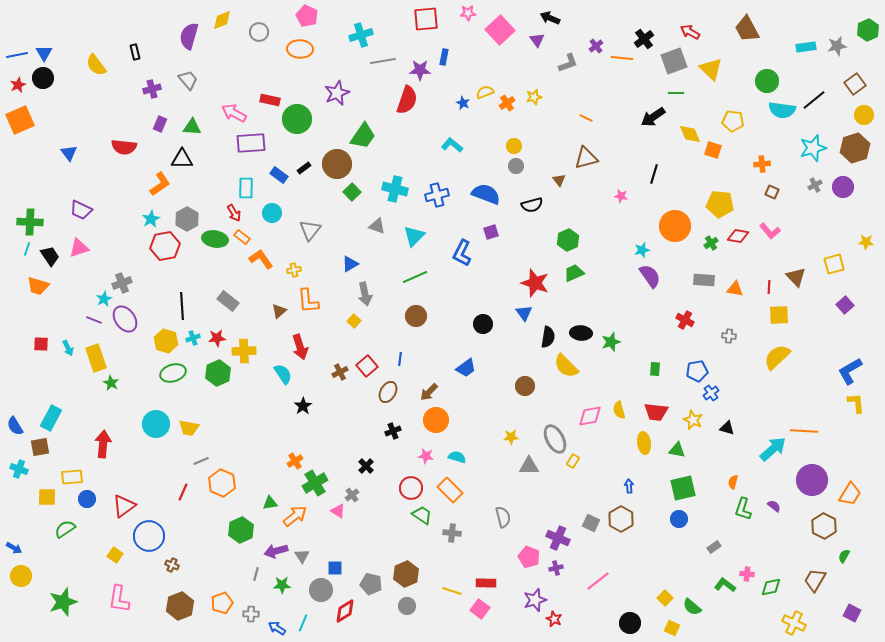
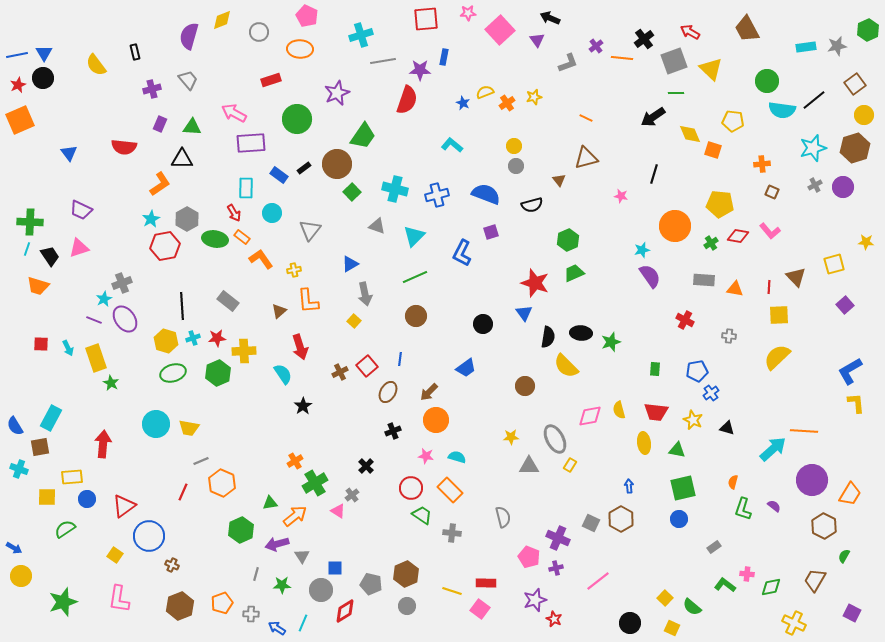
red rectangle at (270, 100): moved 1 px right, 20 px up; rotated 30 degrees counterclockwise
yellow rectangle at (573, 461): moved 3 px left, 4 px down
purple arrow at (276, 551): moved 1 px right, 7 px up
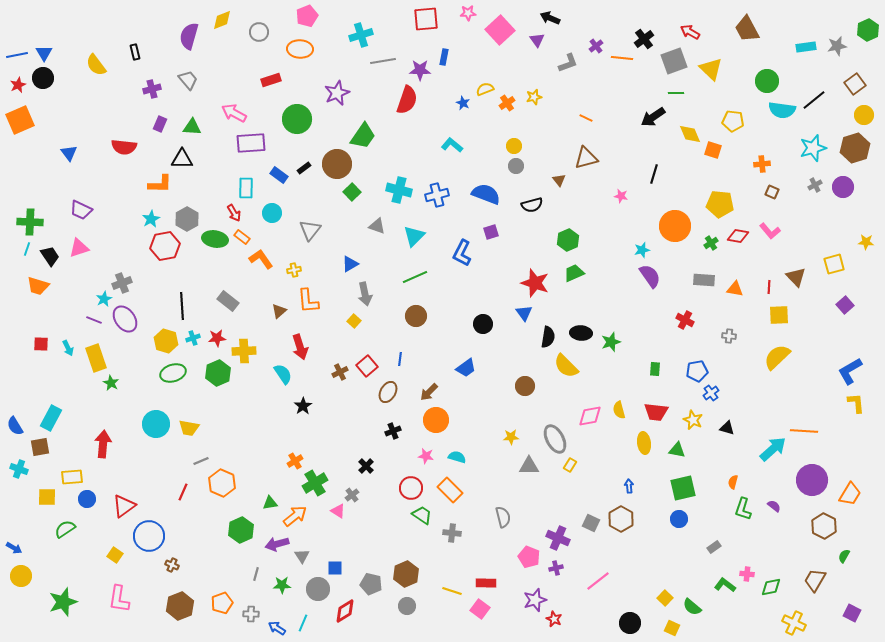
pink pentagon at (307, 16): rotated 25 degrees clockwise
yellow semicircle at (485, 92): moved 3 px up
orange L-shape at (160, 184): rotated 35 degrees clockwise
cyan cross at (395, 189): moved 4 px right, 1 px down
gray circle at (321, 590): moved 3 px left, 1 px up
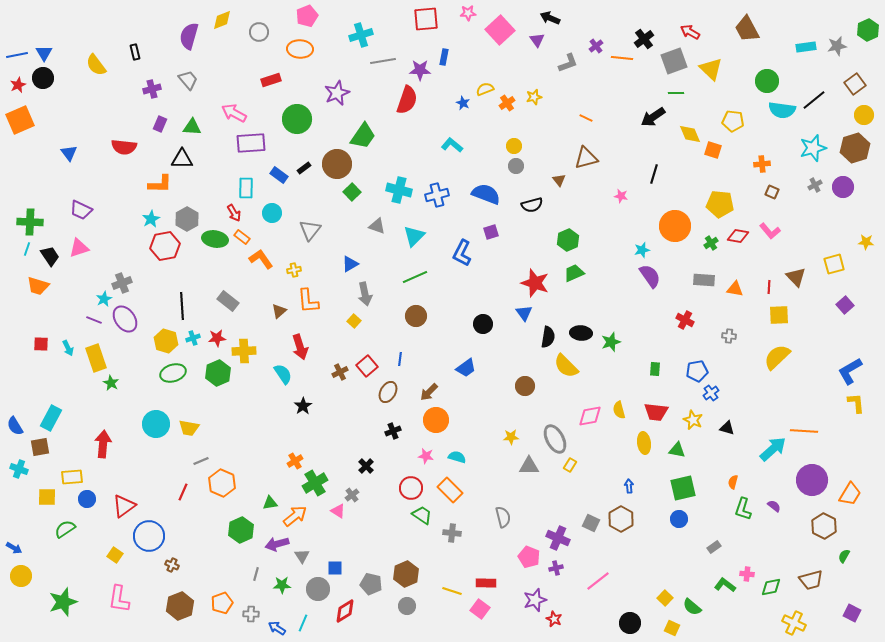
brown trapezoid at (815, 580): moved 4 px left; rotated 135 degrees counterclockwise
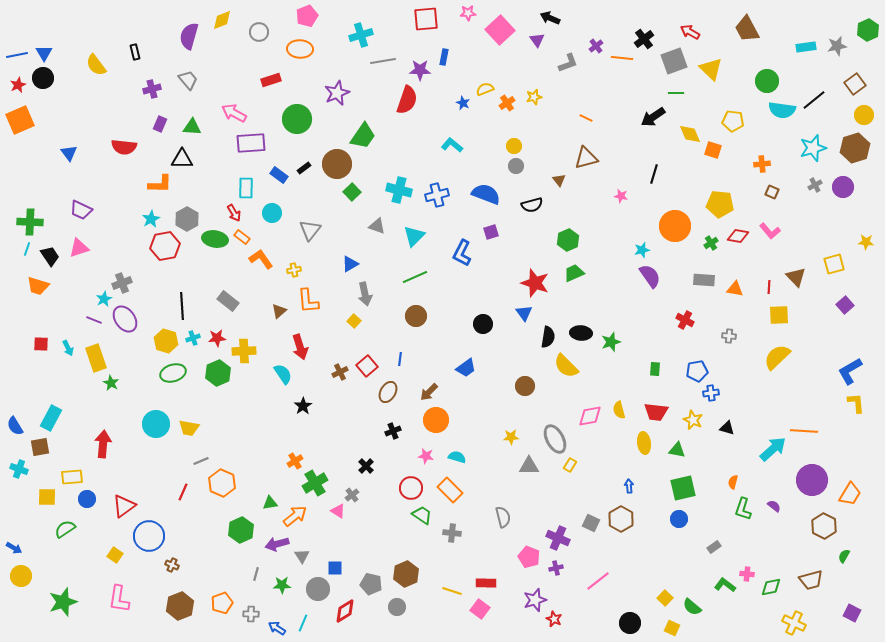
blue cross at (711, 393): rotated 28 degrees clockwise
gray circle at (407, 606): moved 10 px left, 1 px down
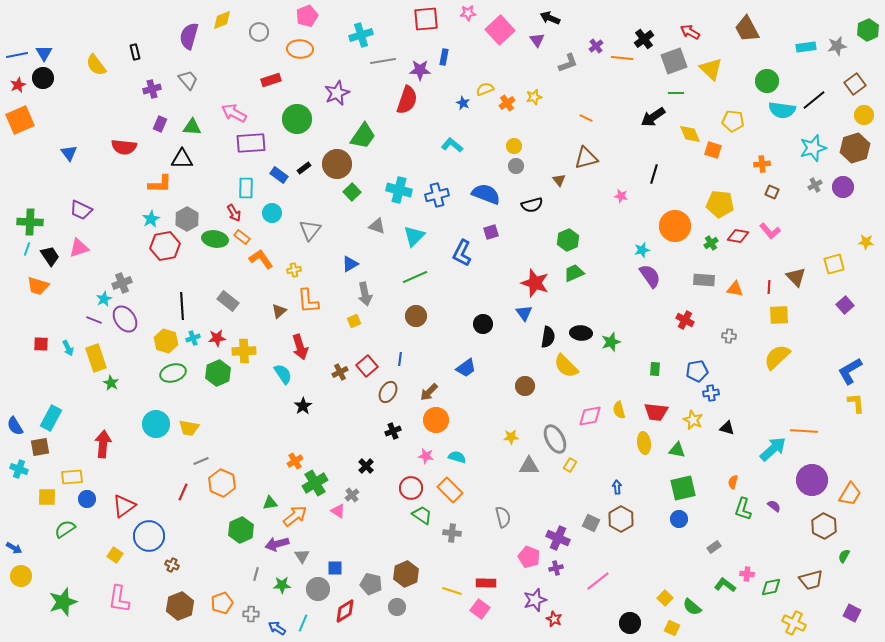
yellow square at (354, 321): rotated 24 degrees clockwise
blue arrow at (629, 486): moved 12 px left, 1 px down
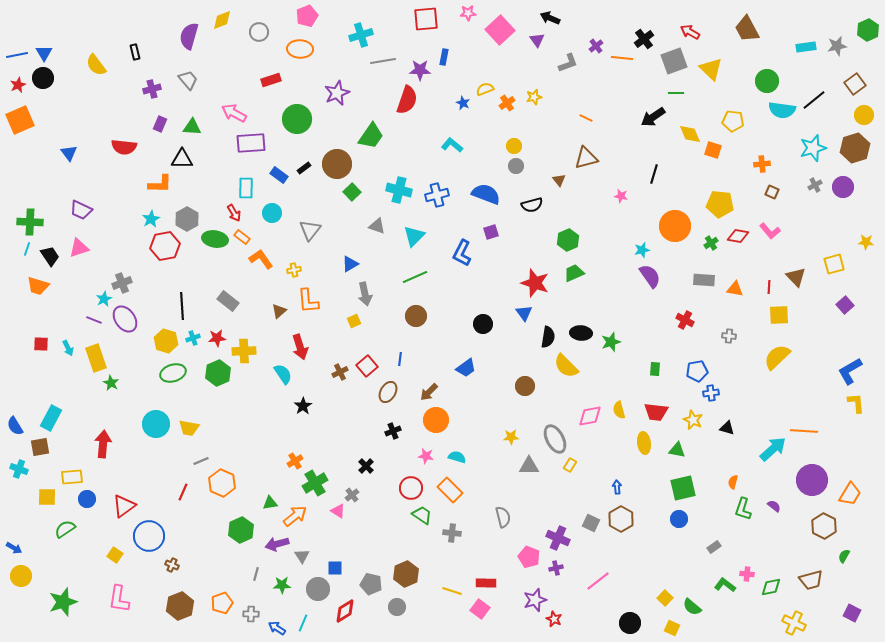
green trapezoid at (363, 136): moved 8 px right
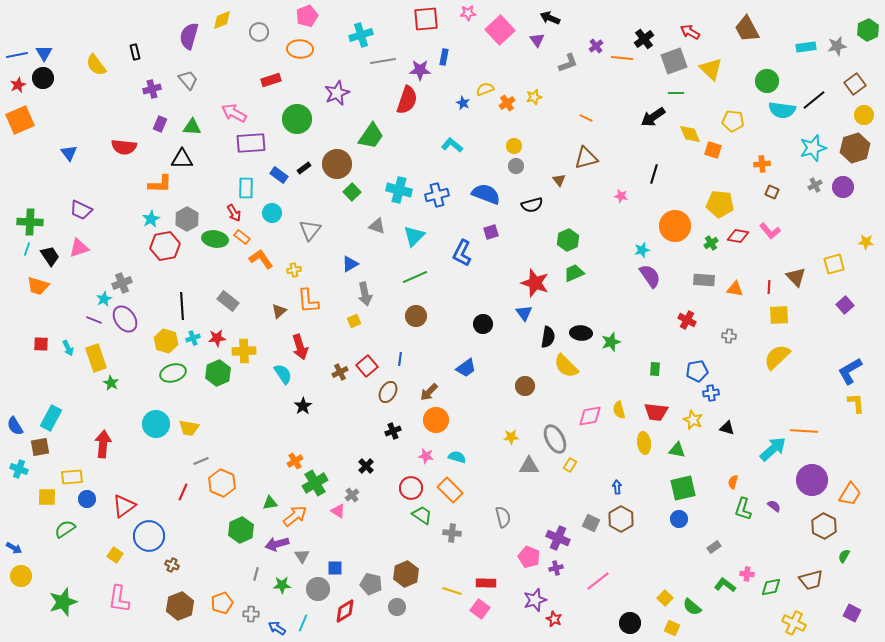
red cross at (685, 320): moved 2 px right
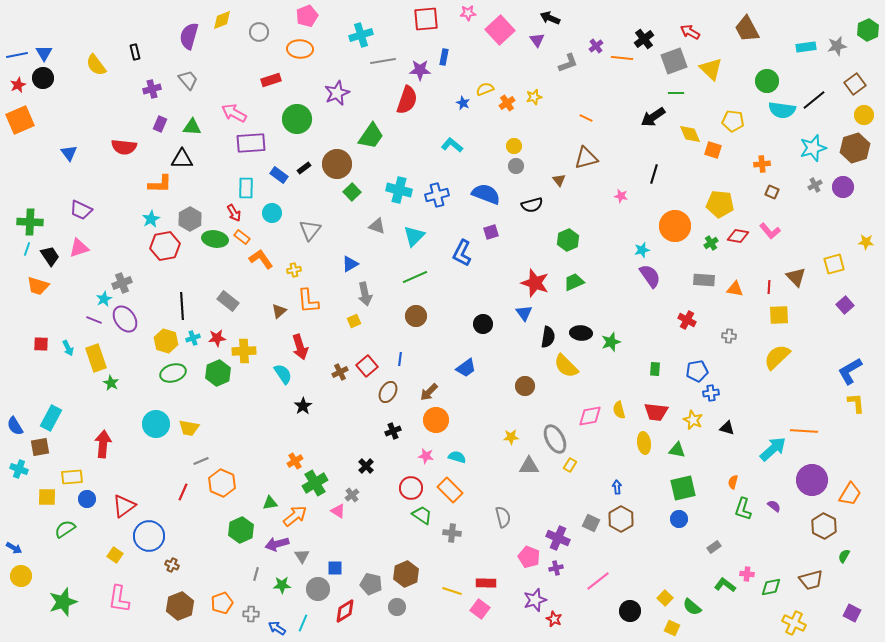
gray hexagon at (187, 219): moved 3 px right
green trapezoid at (574, 273): moved 9 px down
black circle at (630, 623): moved 12 px up
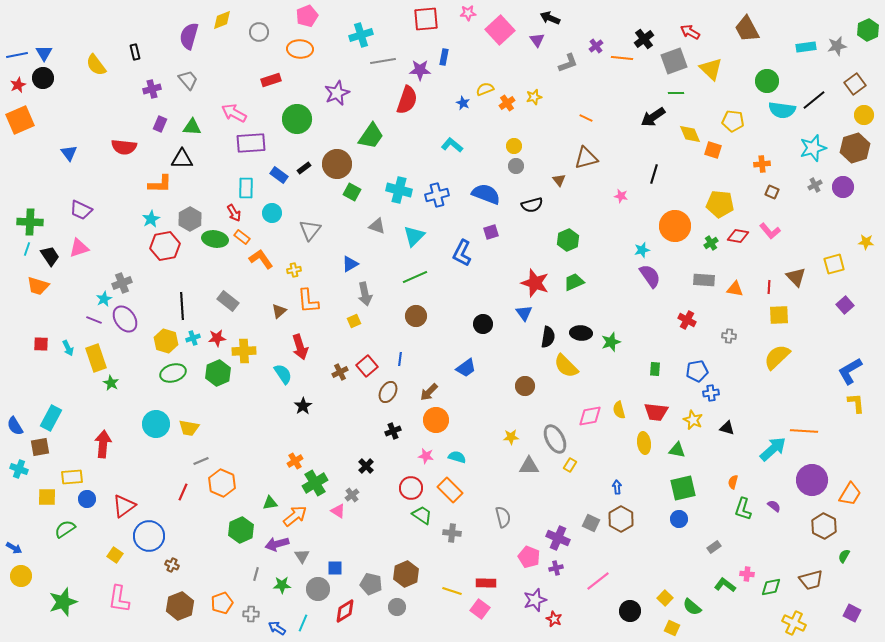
green square at (352, 192): rotated 18 degrees counterclockwise
